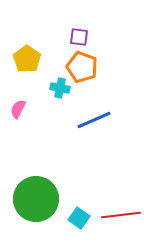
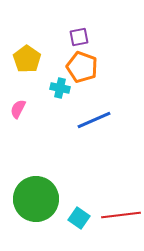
purple square: rotated 18 degrees counterclockwise
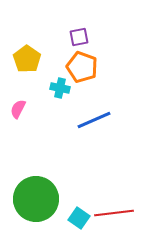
red line: moved 7 px left, 2 px up
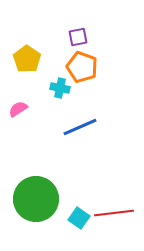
purple square: moved 1 px left
pink semicircle: rotated 30 degrees clockwise
blue line: moved 14 px left, 7 px down
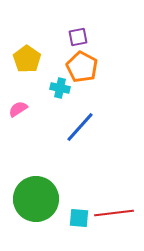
orange pentagon: rotated 8 degrees clockwise
blue line: rotated 24 degrees counterclockwise
cyan square: rotated 30 degrees counterclockwise
